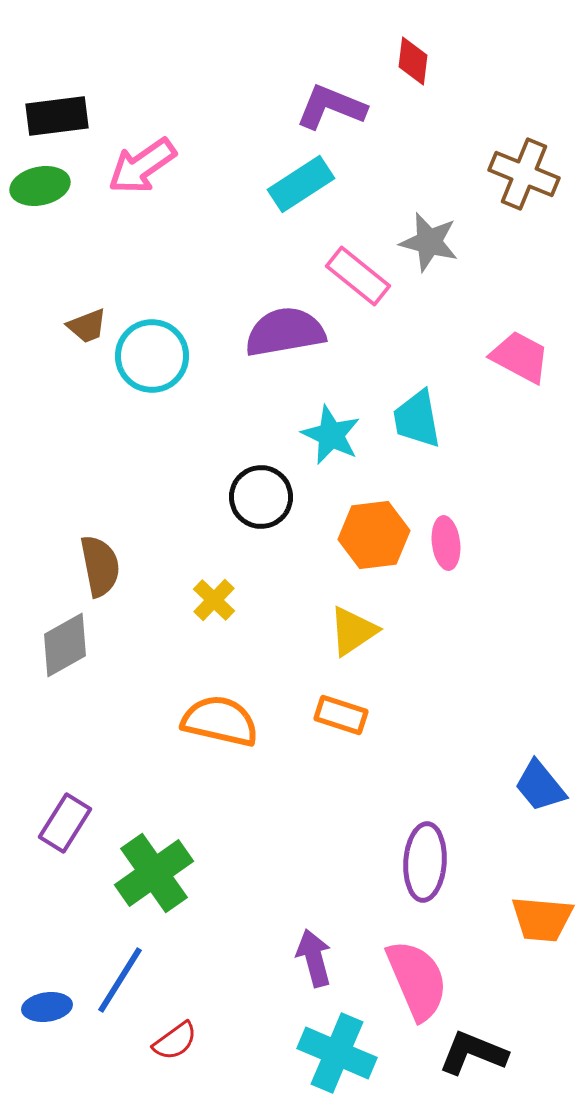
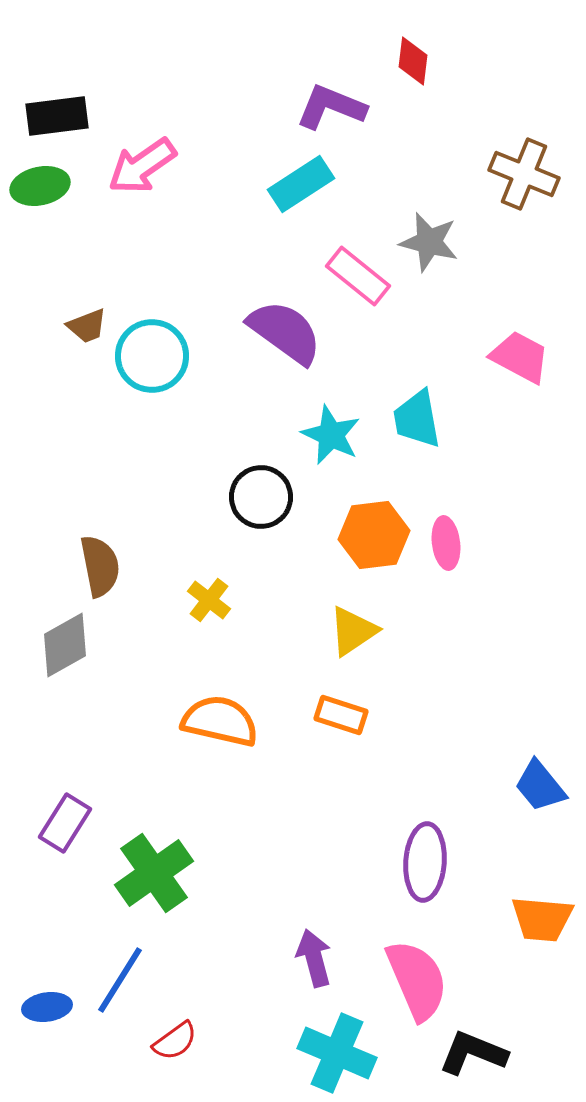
purple semicircle: rotated 46 degrees clockwise
yellow cross: moved 5 px left; rotated 6 degrees counterclockwise
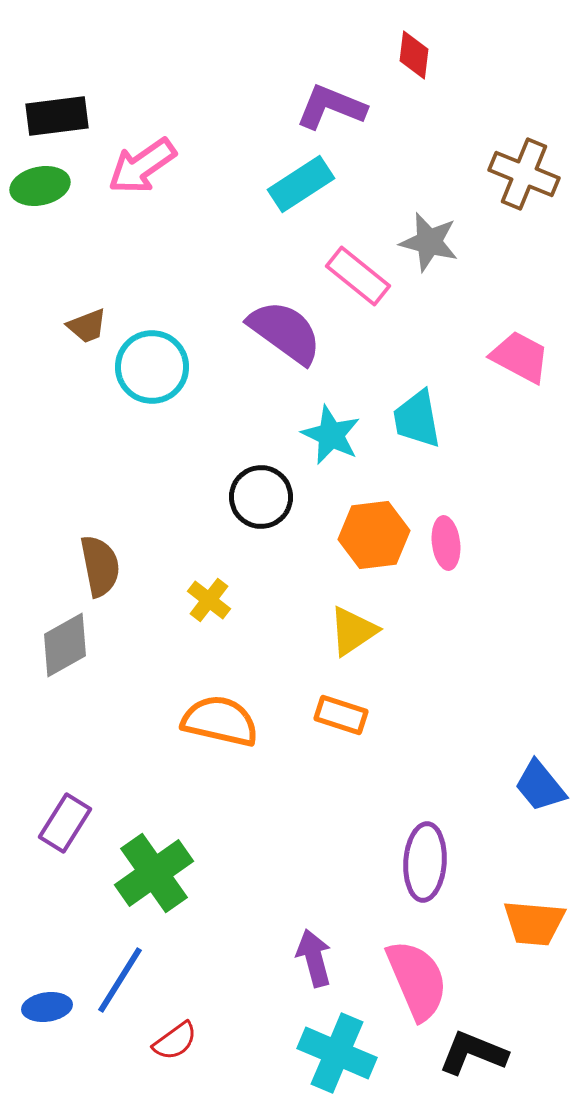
red diamond: moved 1 px right, 6 px up
cyan circle: moved 11 px down
orange trapezoid: moved 8 px left, 4 px down
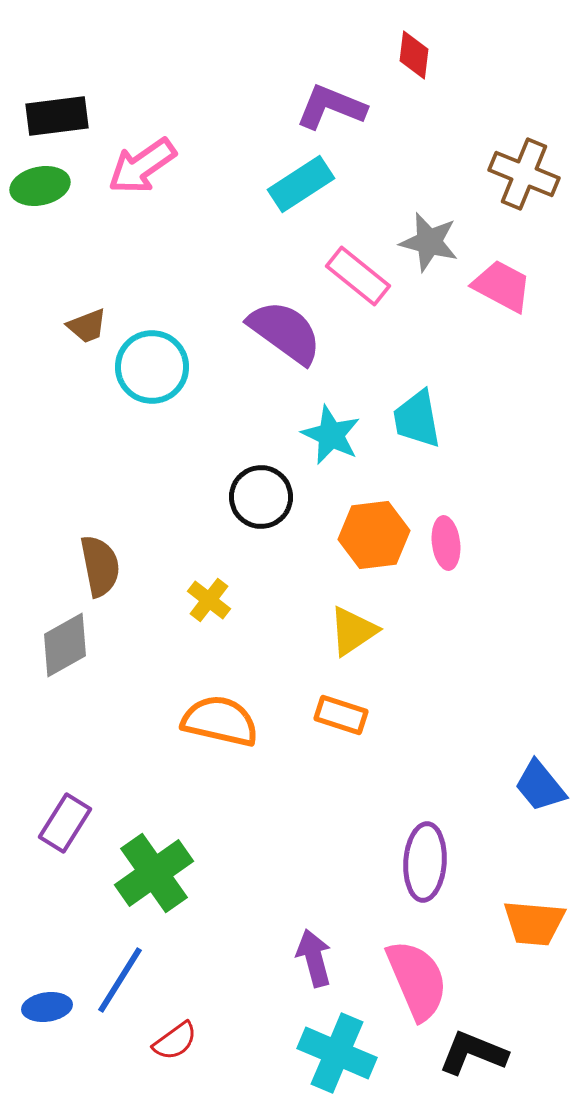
pink trapezoid: moved 18 px left, 71 px up
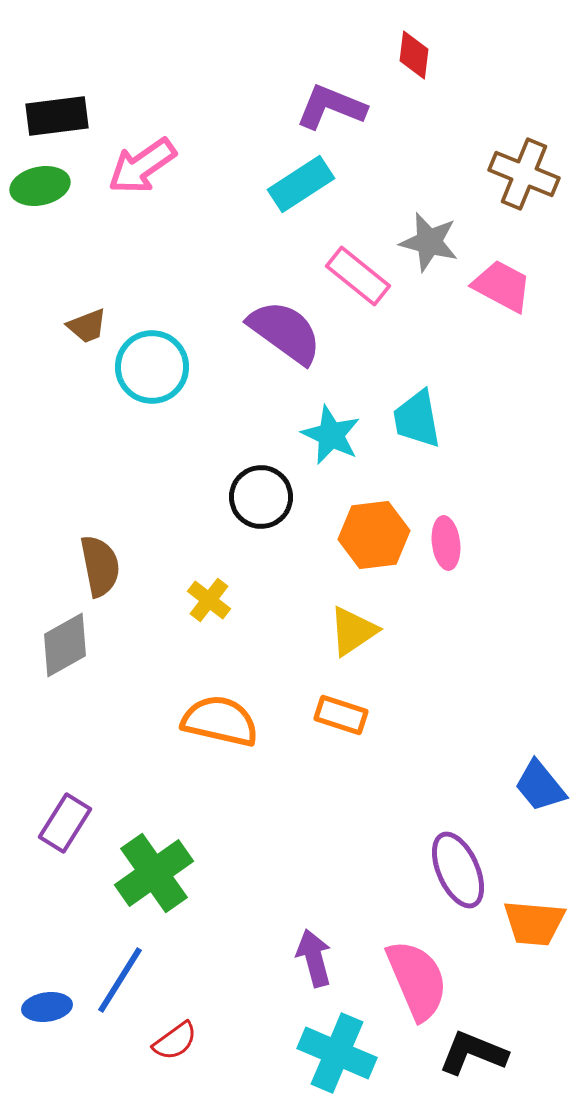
purple ellipse: moved 33 px right, 8 px down; rotated 28 degrees counterclockwise
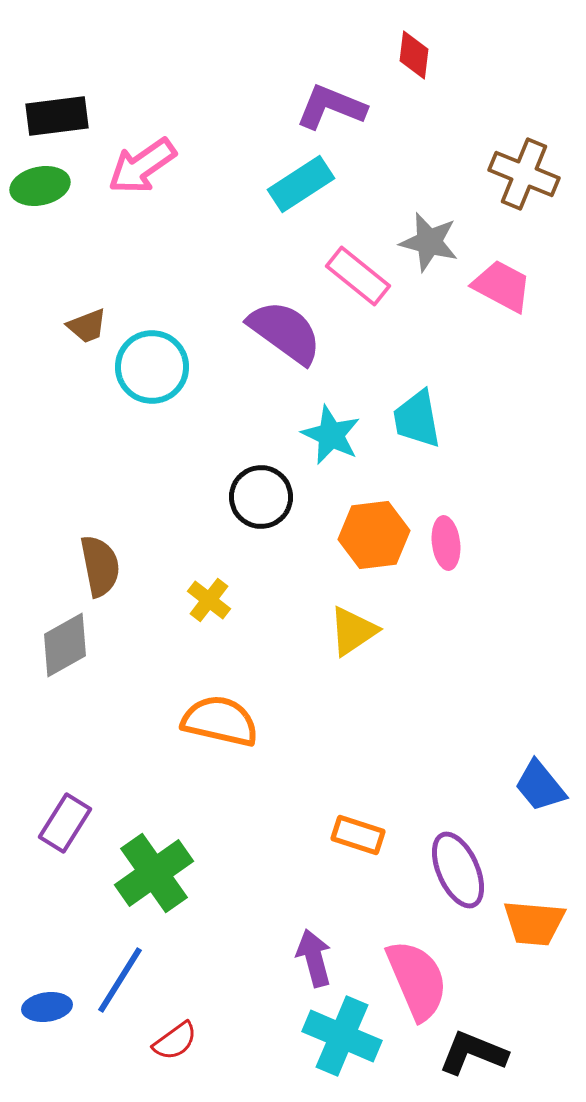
orange rectangle: moved 17 px right, 120 px down
cyan cross: moved 5 px right, 17 px up
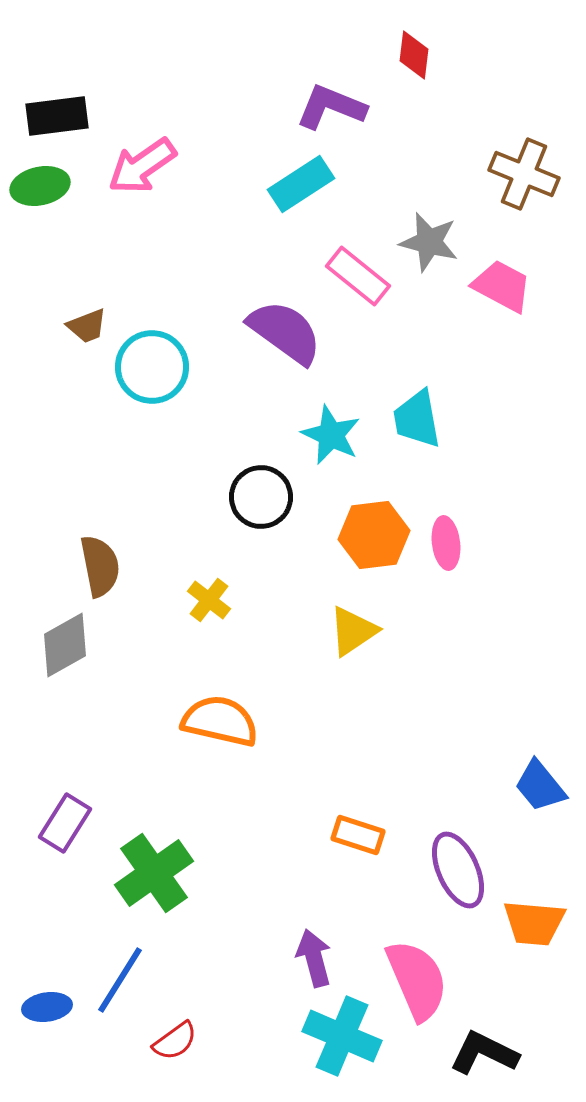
black L-shape: moved 11 px right; rotated 4 degrees clockwise
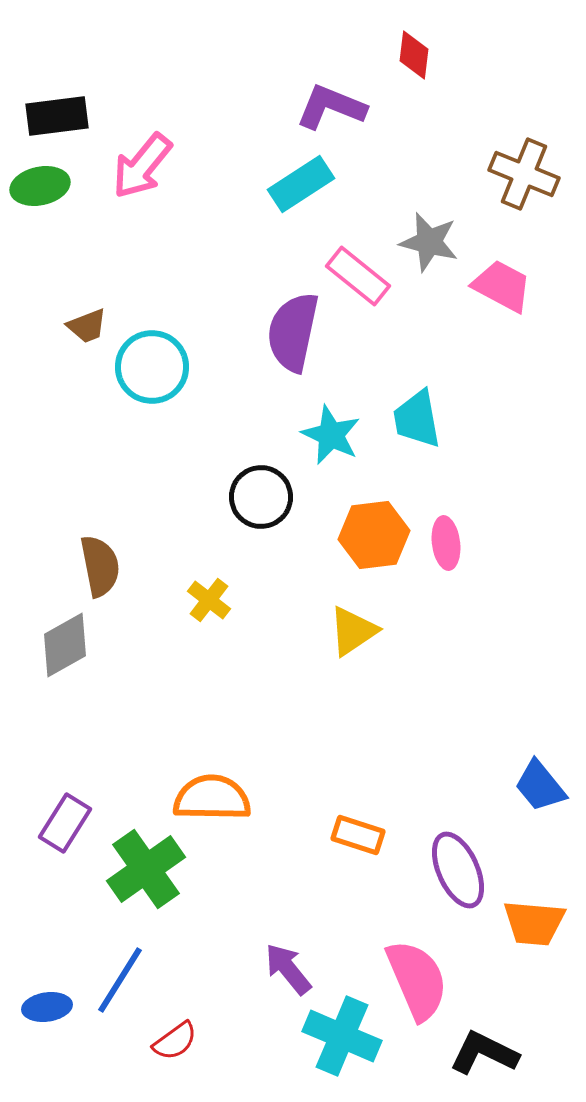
pink arrow: rotated 16 degrees counterclockwise
purple semicircle: moved 8 px right; rotated 114 degrees counterclockwise
orange semicircle: moved 8 px left, 77 px down; rotated 12 degrees counterclockwise
green cross: moved 8 px left, 4 px up
purple arrow: moved 26 px left, 11 px down; rotated 24 degrees counterclockwise
